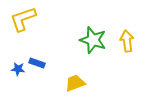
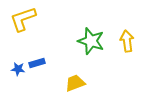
green star: moved 2 px left, 1 px down
blue rectangle: rotated 35 degrees counterclockwise
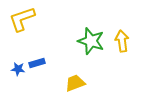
yellow L-shape: moved 1 px left
yellow arrow: moved 5 px left
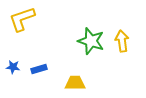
blue rectangle: moved 2 px right, 6 px down
blue star: moved 5 px left, 2 px up
yellow trapezoid: rotated 20 degrees clockwise
